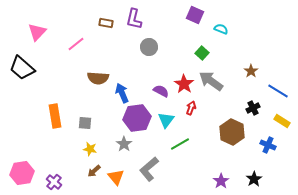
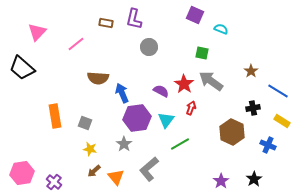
green square: rotated 32 degrees counterclockwise
black cross: rotated 16 degrees clockwise
gray square: rotated 16 degrees clockwise
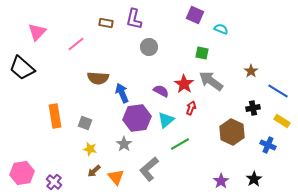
cyan triangle: rotated 12 degrees clockwise
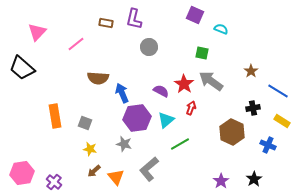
gray star: rotated 21 degrees counterclockwise
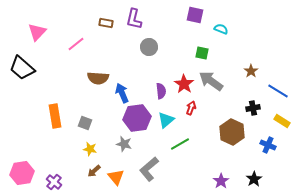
purple square: rotated 12 degrees counterclockwise
purple semicircle: rotated 56 degrees clockwise
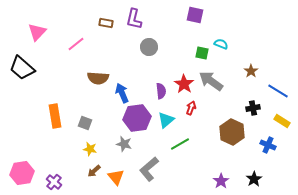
cyan semicircle: moved 15 px down
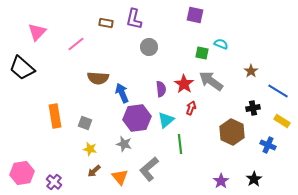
purple semicircle: moved 2 px up
green line: rotated 66 degrees counterclockwise
orange triangle: moved 4 px right
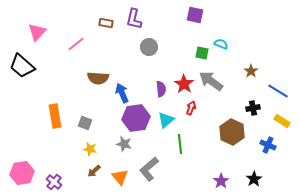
black trapezoid: moved 2 px up
purple hexagon: moved 1 px left
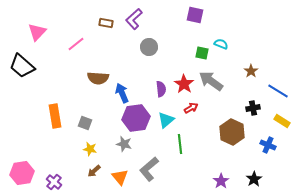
purple L-shape: rotated 35 degrees clockwise
red arrow: rotated 40 degrees clockwise
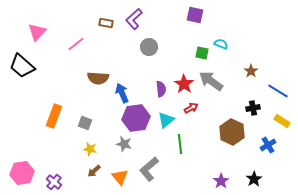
orange rectangle: moved 1 px left; rotated 30 degrees clockwise
blue cross: rotated 35 degrees clockwise
